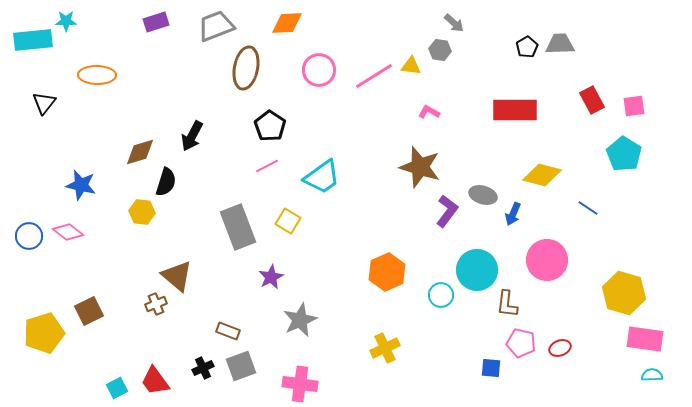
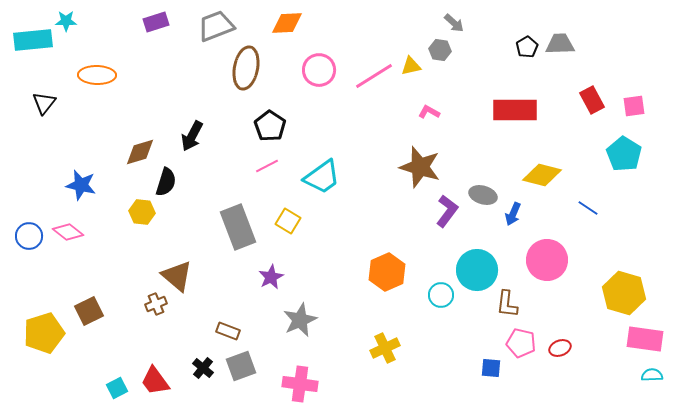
yellow triangle at (411, 66): rotated 20 degrees counterclockwise
black cross at (203, 368): rotated 25 degrees counterclockwise
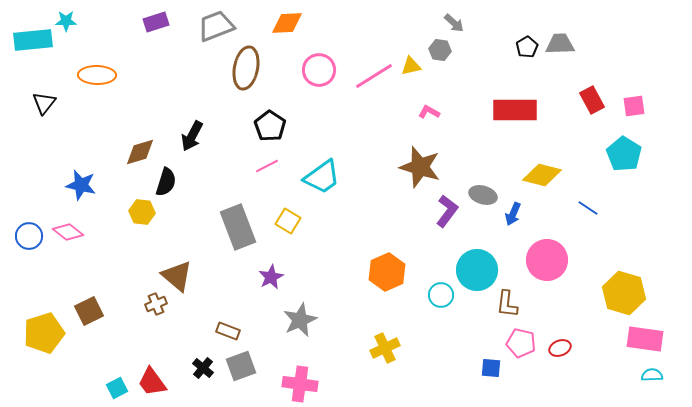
red trapezoid at (155, 381): moved 3 px left, 1 px down
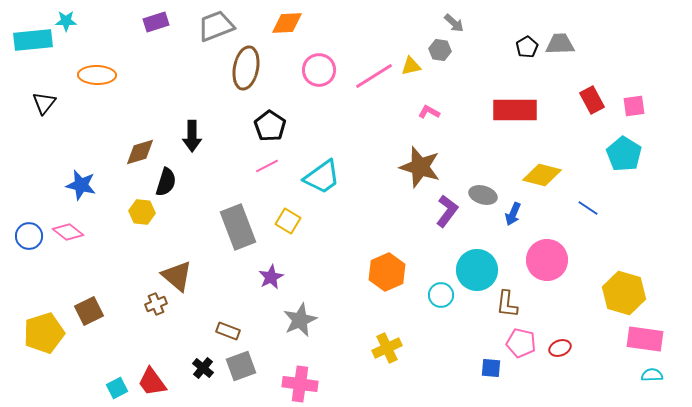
black arrow at (192, 136): rotated 28 degrees counterclockwise
yellow cross at (385, 348): moved 2 px right
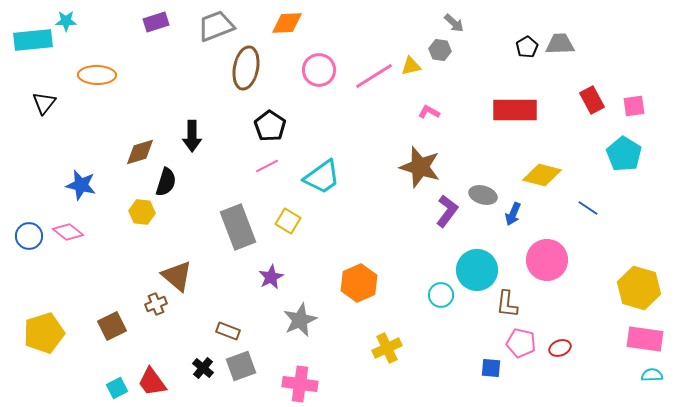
orange hexagon at (387, 272): moved 28 px left, 11 px down
yellow hexagon at (624, 293): moved 15 px right, 5 px up
brown square at (89, 311): moved 23 px right, 15 px down
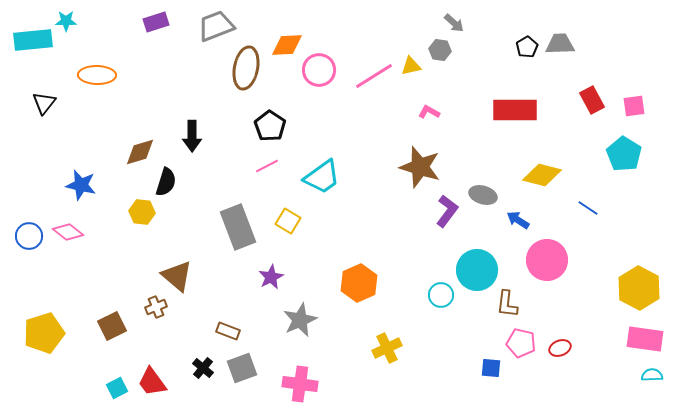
orange diamond at (287, 23): moved 22 px down
blue arrow at (513, 214): moved 5 px right, 6 px down; rotated 100 degrees clockwise
yellow hexagon at (639, 288): rotated 12 degrees clockwise
brown cross at (156, 304): moved 3 px down
gray square at (241, 366): moved 1 px right, 2 px down
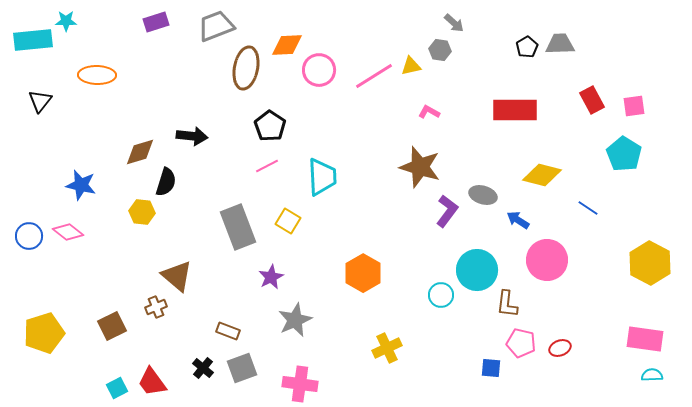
black triangle at (44, 103): moved 4 px left, 2 px up
black arrow at (192, 136): rotated 84 degrees counterclockwise
cyan trapezoid at (322, 177): rotated 57 degrees counterclockwise
orange hexagon at (359, 283): moved 4 px right, 10 px up; rotated 6 degrees counterclockwise
yellow hexagon at (639, 288): moved 11 px right, 25 px up
gray star at (300, 320): moved 5 px left
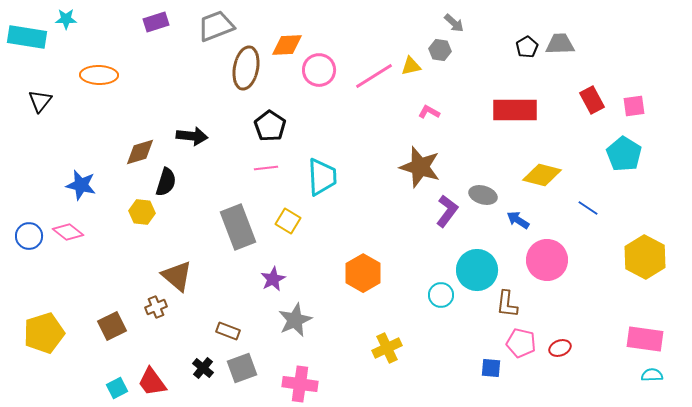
cyan star at (66, 21): moved 2 px up
cyan rectangle at (33, 40): moved 6 px left, 3 px up; rotated 15 degrees clockwise
orange ellipse at (97, 75): moved 2 px right
pink line at (267, 166): moved 1 px left, 2 px down; rotated 20 degrees clockwise
yellow hexagon at (650, 263): moved 5 px left, 6 px up
purple star at (271, 277): moved 2 px right, 2 px down
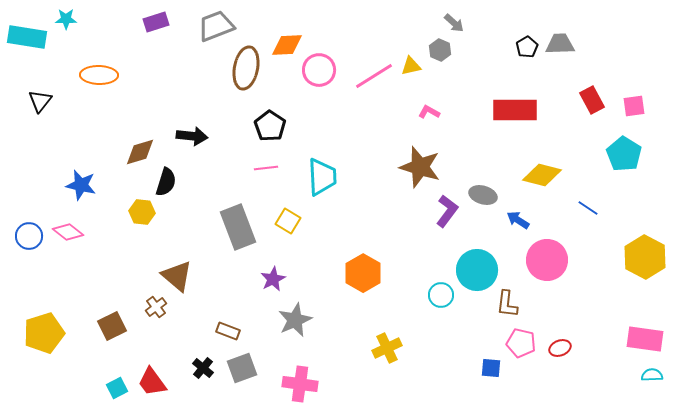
gray hexagon at (440, 50): rotated 15 degrees clockwise
brown cross at (156, 307): rotated 15 degrees counterclockwise
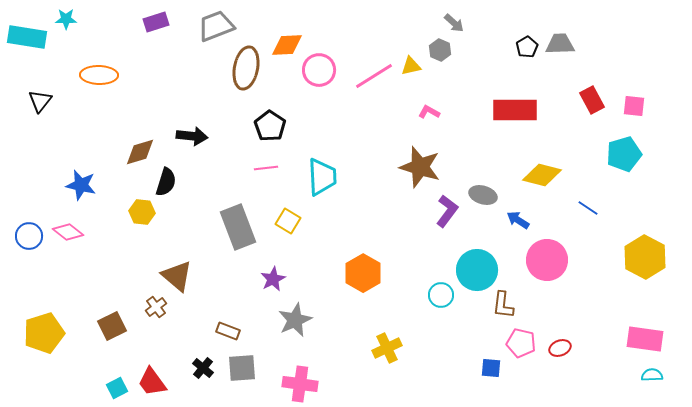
pink square at (634, 106): rotated 15 degrees clockwise
cyan pentagon at (624, 154): rotated 24 degrees clockwise
brown L-shape at (507, 304): moved 4 px left, 1 px down
gray square at (242, 368): rotated 16 degrees clockwise
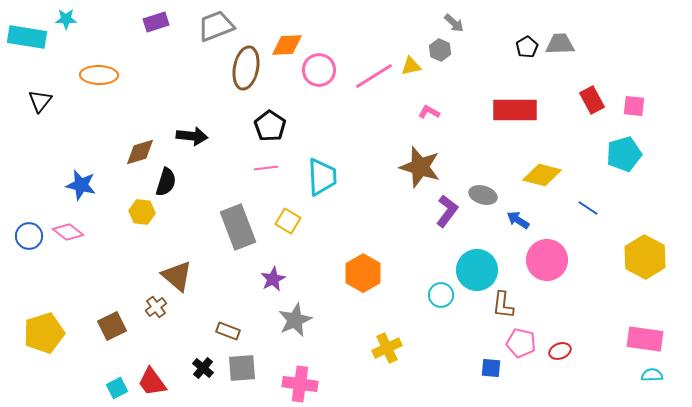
red ellipse at (560, 348): moved 3 px down
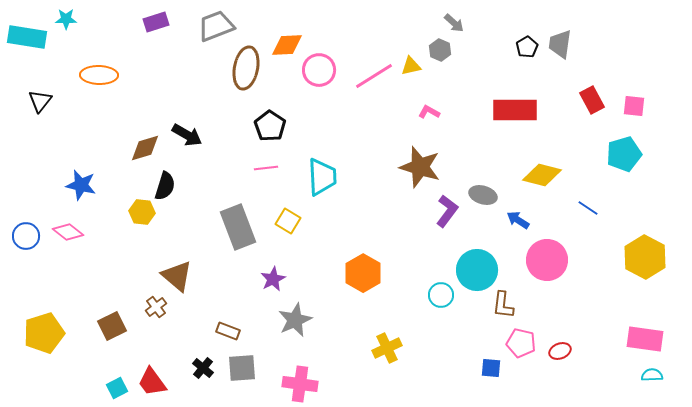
gray trapezoid at (560, 44): rotated 80 degrees counterclockwise
black arrow at (192, 136): moved 5 px left, 1 px up; rotated 24 degrees clockwise
brown diamond at (140, 152): moved 5 px right, 4 px up
black semicircle at (166, 182): moved 1 px left, 4 px down
blue circle at (29, 236): moved 3 px left
